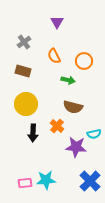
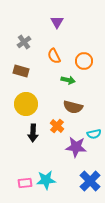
brown rectangle: moved 2 px left
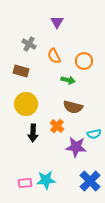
gray cross: moved 5 px right, 2 px down; rotated 24 degrees counterclockwise
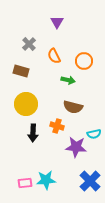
gray cross: rotated 16 degrees clockwise
orange cross: rotated 24 degrees counterclockwise
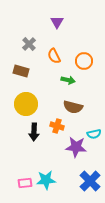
black arrow: moved 1 px right, 1 px up
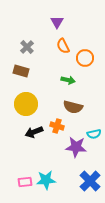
gray cross: moved 2 px left, 3 px down
orange semicircle: moved 9 px right, 10 px up
orange circle: moved 1 px right, 3 px up
black arrow: rotated 66 degrees clockwise
pink rectangle: moved 1 px up
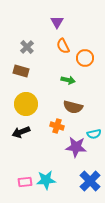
black arrow: moved 13 px left
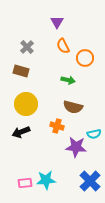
pink rectangle: moved 1 px down
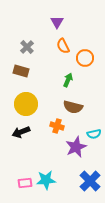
green arrow: rotated 80 degrees counterclockwise
purple star: rotated 30 degrees counterclockwise
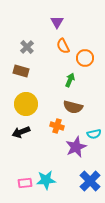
green arrow: moved 2 px right
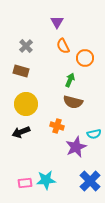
gray cross: moved 1 px left, 1 px up
brown semicircle: moved 5 px up
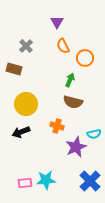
brown rectangle: moved 7 px left, 2 px up
